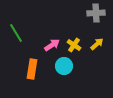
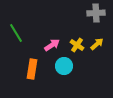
yellow cross: moved 3 px right
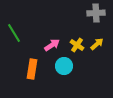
green line: moved 2 px left
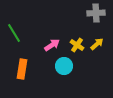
orange rectangle: moved 10 px left
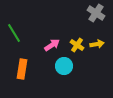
gray cross: rotated 36 degrees clockwise
yellow arrow: rotated 32 degrees clockwise
